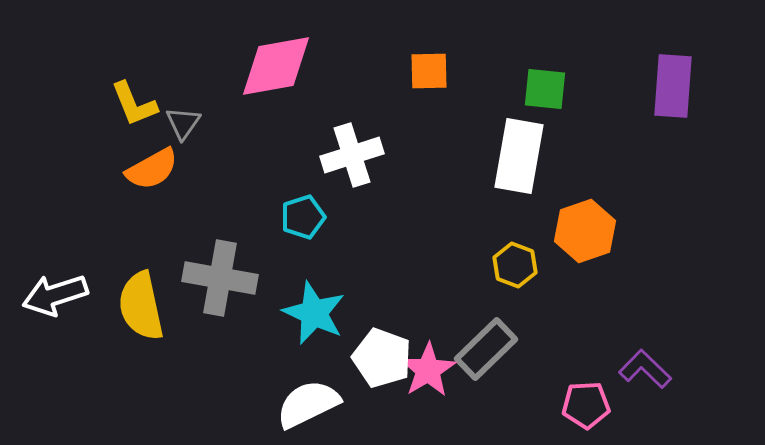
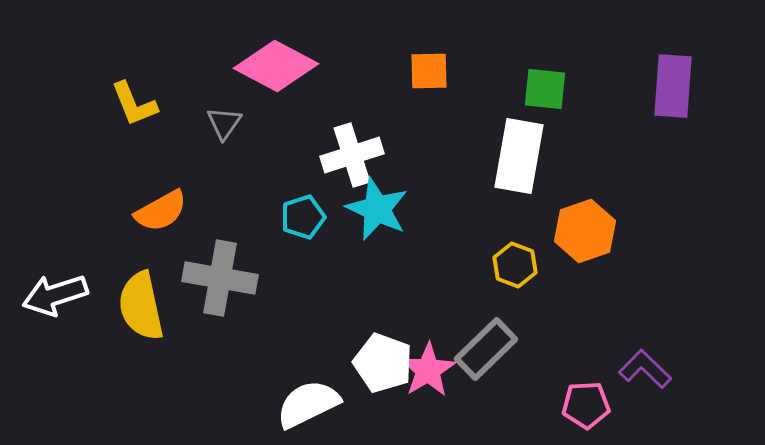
pink diamond: rotated 38 degrees clockwise
gray triangle: moved 41 px right
orange semicircle: moved 9 px right, 42 px down
cyan star: moved 63 px right, 104 px up
white pentagon: moved 1 px right, 5 px down
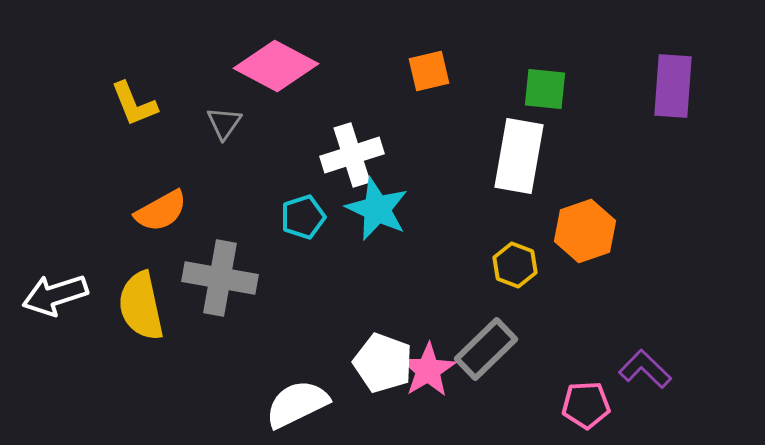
orange square: rotated 12 degrees counterclockwise
white semicircle: moved 11 px left
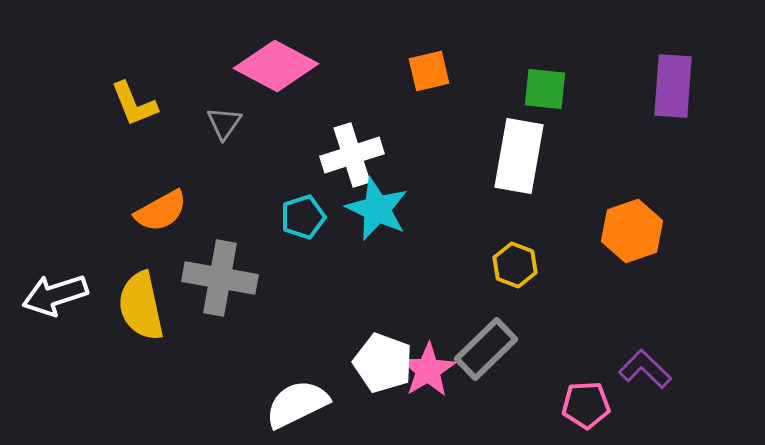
orange hexagon: moved 47 px right
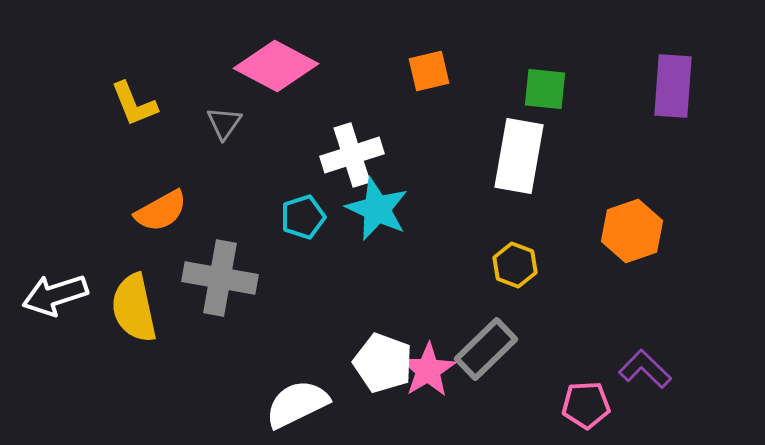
yellow semicircle: moved 7 px left, 2 px down
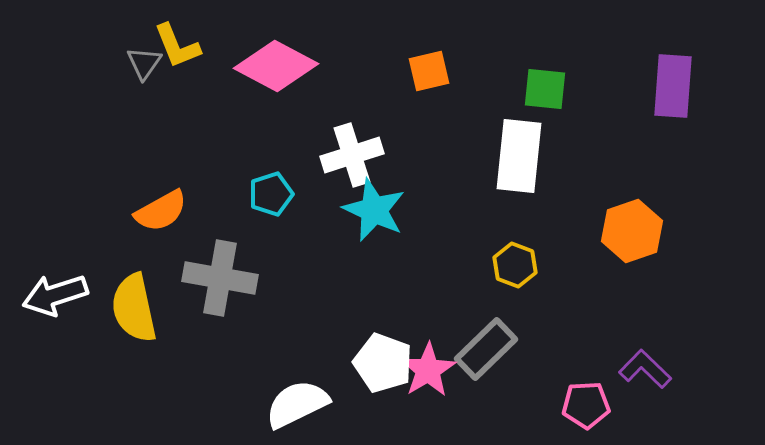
yellow L-shape: moved 43 px right, 58 px up
gray triangle: moved 80 px left, 60 px up
white rectangle: rotated 4 degrees counterclockwise
cyan star: moved 3 px left, 1 px down
cyan pentagon: moved 32 px left, 23 px up
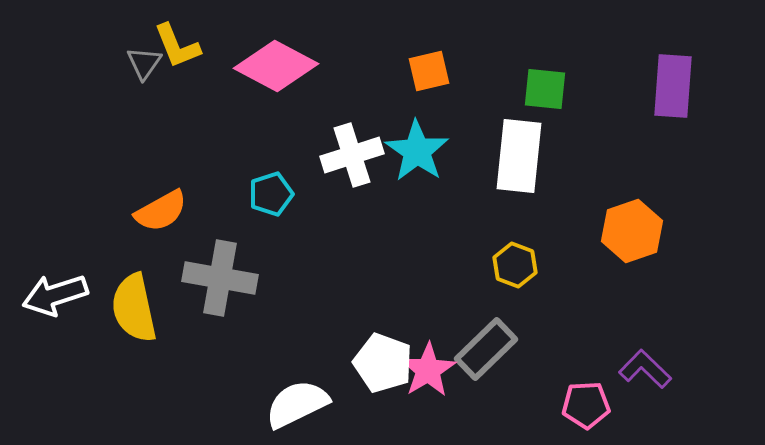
cyan star: moved 43 px right, 59 px up; rotated 10 degrees clockwise
